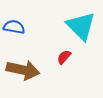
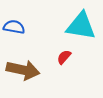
cyan triangle: rotated 36 degrees counterclockwise
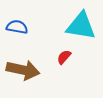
blue semicircle: moved 3 px right
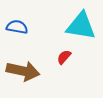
brown arrow: moved 1 px down
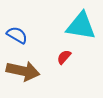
blue semicircle: moved 8 px down; rotated 20 degrees clockwise
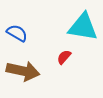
cyan triangle: moved 2 px right, 1 px down
blue semicircle: moved 2 px up
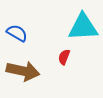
cyan triangle: rotated 12 degrees counterclockwise
red semicircle: rotated 21 degrees counterclockwise
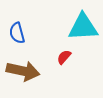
blue semicircle: rotated 135 degrees counterclockwise
red semicircle: rotated 21 degrees clockwise
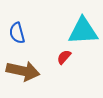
cyan triangle: moved 4 px down
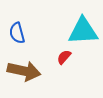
brown arrow: moved 1 px right
